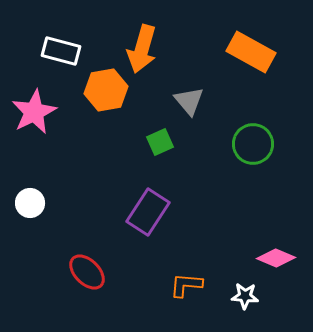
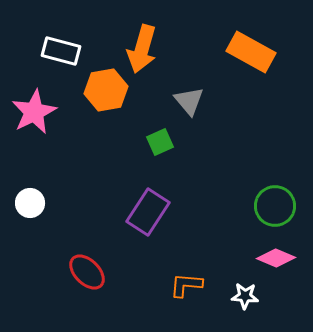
green circle: moved 22 px right, 62 px down
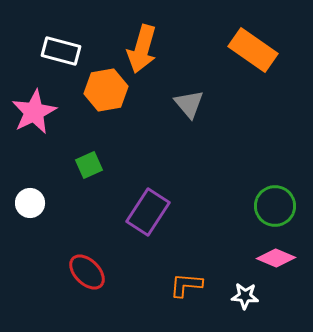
orange rectangle: moved 2 px right, 2 px up; rotated 6 degrees clockwise
gray triangle: moved 3 px down
green square: moved 71 px left, 23 px down
